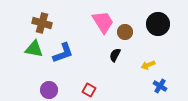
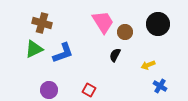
green triangle: rotated 36 degrees counterclockwise
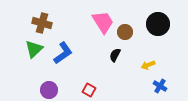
green triangle: rotated 18 degrees counterclockwise
blue L-shape: rotated 15 degrees counterclockwise
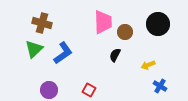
pink trapezoid: rotated 30 degrees clockwise
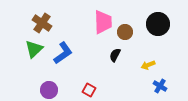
brown cross: rotated 18 degrees clockwise
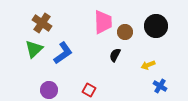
black circle: moved 2 px left, 2 px down
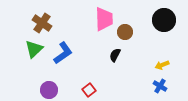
pink trapezoid: moved 1 px right, 3 px up
black circle: moved 8 px right, 6 px up
yellow arrow: moved 14 px right
red square: rotated 24 degrees clockwise
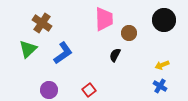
brown circle: moved 4 px right, 1 px down
green triangle: moved 6 px left
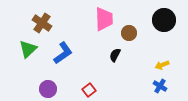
purple circle: moved 1 px left, 1 px up
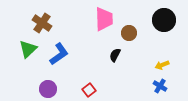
blue L-shape: moved 4 px left, 1 px down
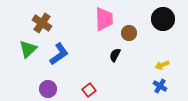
black circle: moved 1 px left, 1 px up
